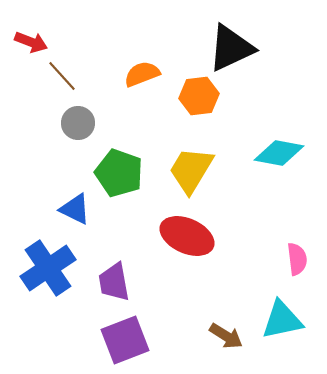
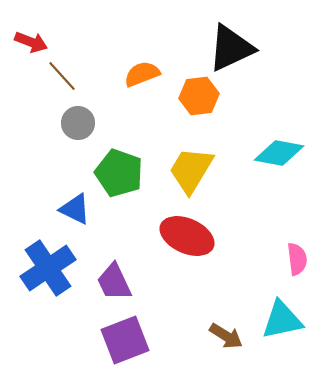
purple trapezoid: rotated 15 degrees counterclockwise
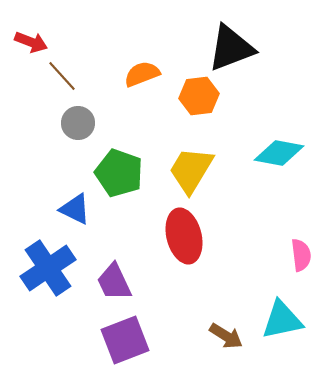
black triangle: rotated 4 degrees clockwise
red ellipse: moved 3 px left; rotated 52 degrees clockwise
pink semicircle: moved 4 px right, 4 px up
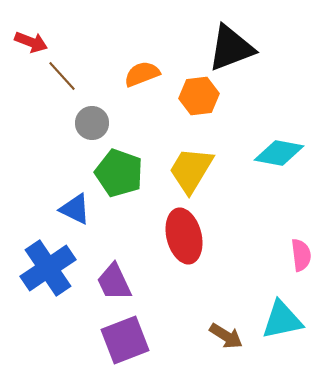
gray circle: moved 14 px right
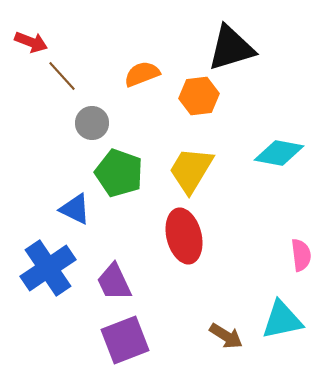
black triangle: rotated 4 degrees clockwise
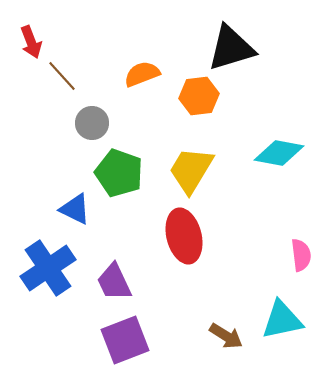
red arrow: rotated 48 degrees clockwise
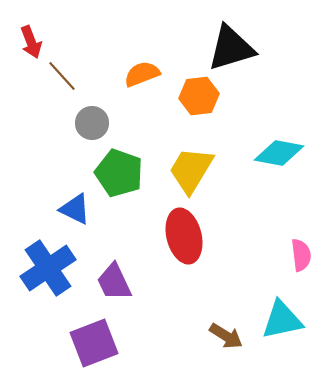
purple square: moved 31 px left, 3 px down
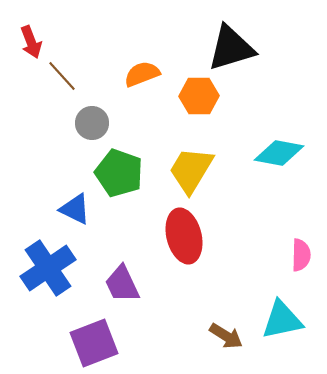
orange hexagon: rotated 6 degrees clockwise
pink semicircle: rotated 8 degrees clockwise
purple trapezoid: moved 8 px right, 2 px down
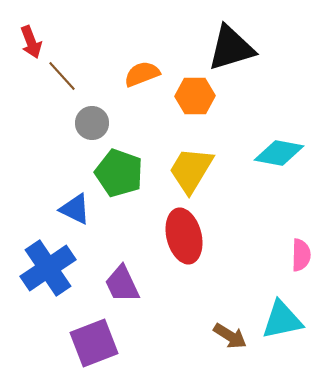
orange hexagon: moved 4 px left
brown arrow: moved 4 px right
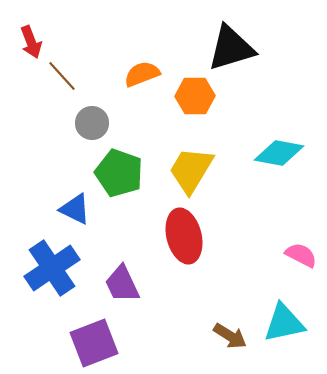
pink semicircle: rotated 64 degrees counterclockwise
blue cross: moved 4 px right
cyan triangle: moved 2 px right, 3 px down
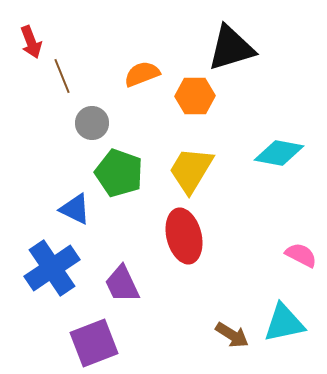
brown line: rotated 20 degrees clockwise
brown arrow: moved 2 px right, 1 px up
